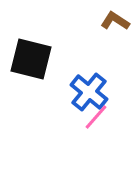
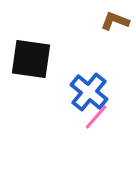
brown L-shape: rotated 12 degrees counterclockwise
black square: rotated 6 degrees counterclockwise
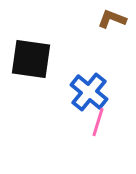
brown L-shape: moved 3 px left, 2 px up
pink line: moved 2 px right, 5 px down; rotated 24 degrees counterclockwise
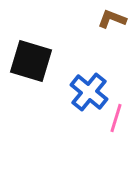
black square: moved 2 px down; rotated 9 degrees clockwise
pink line: moved 18 px right, 4 px up
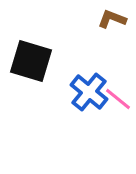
pink line: moved 2 px right, 19 px up; rotated 68 degrees counterclockwise
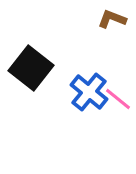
black square: moved 7 px down; rotated 21 degrees clockwise
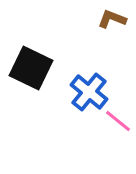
black square: rotated 12 degrees counterclockwise
pink line: moved 22 px down
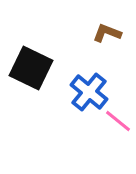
brown L-shape: moved 5 px left, 14 px down
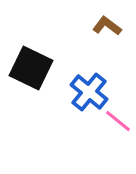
brown L-shape: moved 7 px up; rotated 16 degrees clockwise
